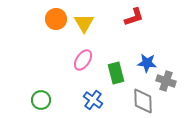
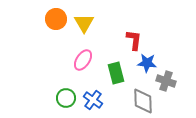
red L-shape: moved 23 px down; rotated 65 degrees counterclockwise
green circle: moved 25 px right, 2 px up
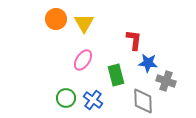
blue star: moved 1 px right
green rectangle: moved 2 px down
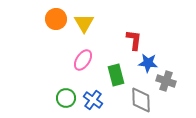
gray diamond: moved 2 px left, 1 px up
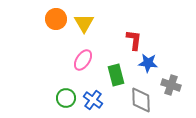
gray cross: moved 5 px right, 4 px down
